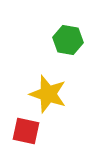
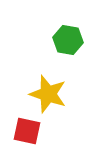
red square: moved 1 px right
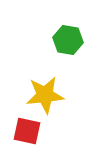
yellow star: moved 3 px left, 1 px down; rotated 24 degrees counterclockwise
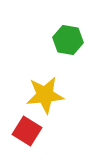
red square: rotated 20 degrees clockwise
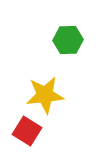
green hexagon: rotated 12 degrees counterclockwise
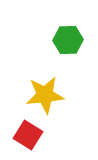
red square: moved 1 px right, 4 px down
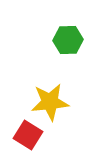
yellow star: moved 5 px right, 7 px down
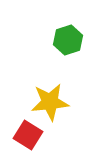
green hexagon: rotated 16 degrees counterclockwise
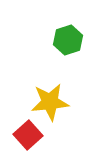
red square: rotated 16 degrees clockwise
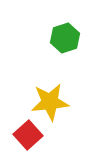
green hexagon: moved 3 px left, 2 px up
